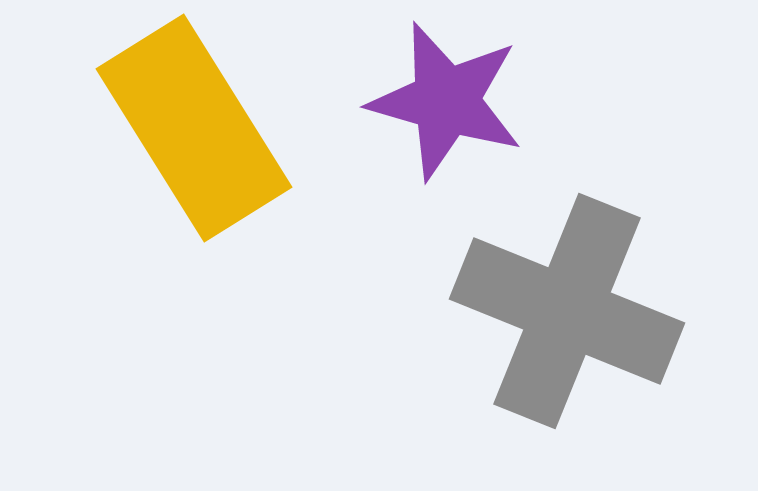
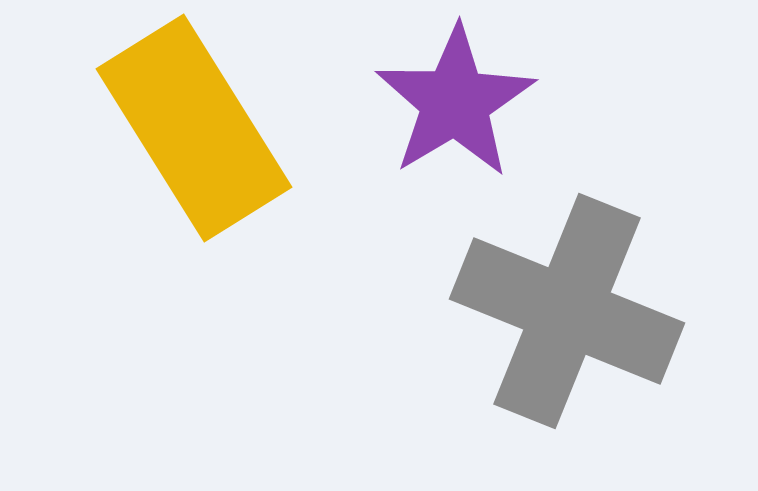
purple star: moved 9 px right, 1 px down; rotated 25 degrees clockwise
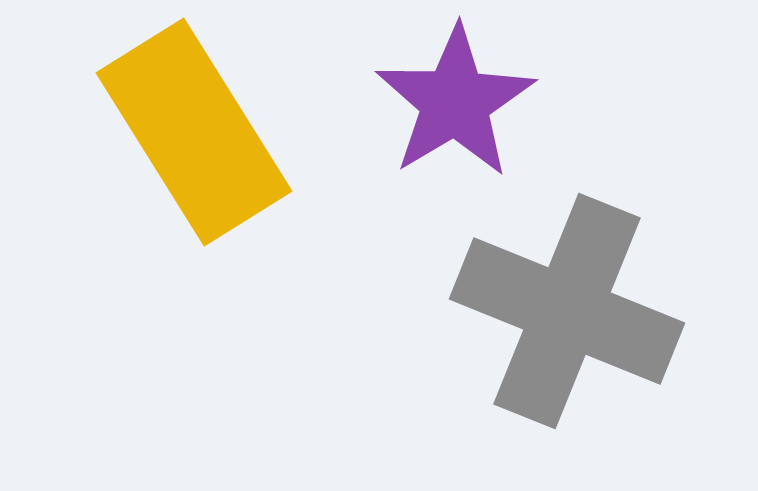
yellow rectangle: moved 4 px down
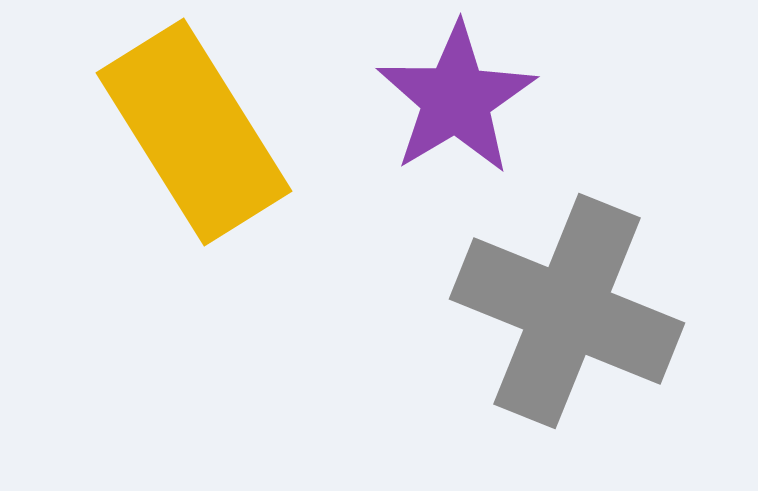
purple star: moved 1 px right, 3 px up
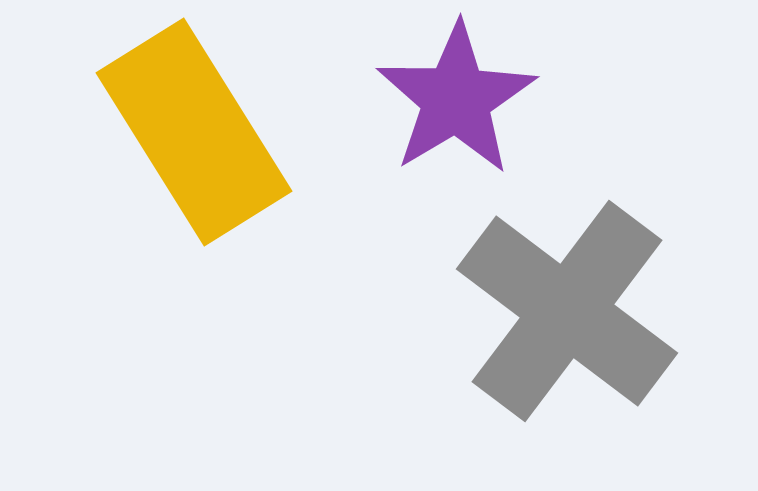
gray cross: rotated 15 degrees clockwise
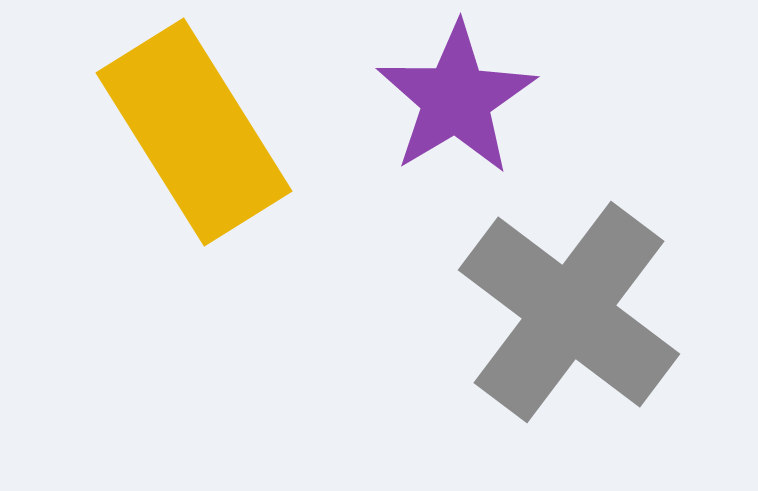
gray cross: moved 2 px right, 1 px down
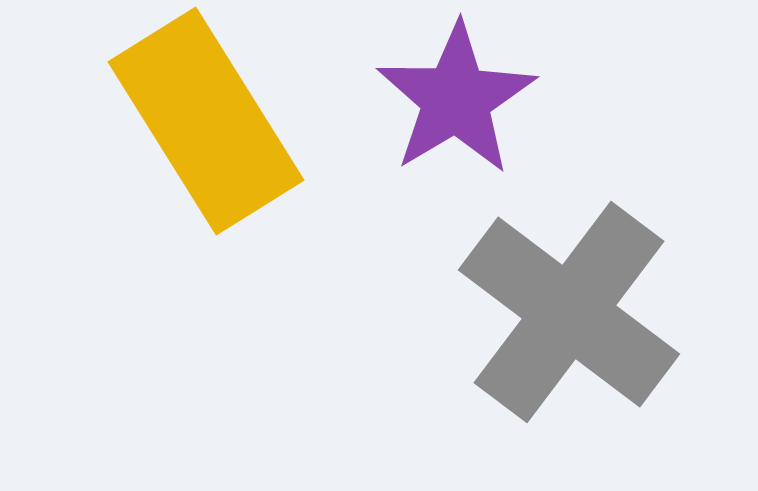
yellow rectangle: moved 12 px right, 11 px up
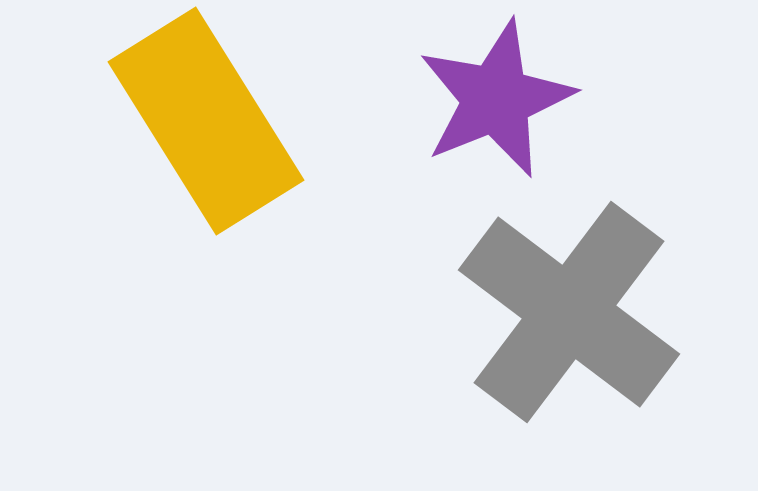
purple star: moved 40 px right; rotated 9 degrees clockwise
